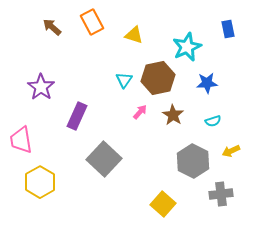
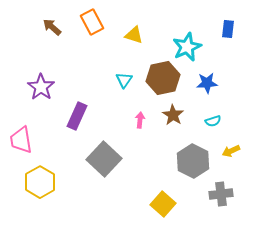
blue rectangle: rotated 18 degrees clockwise
brown hexagon: moved 5 px right
pink arrow: moved 8 px down; rotated 35 degrees counterclockwise
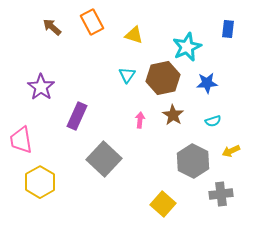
cyan triangle: moved 3 px right, 5 px up
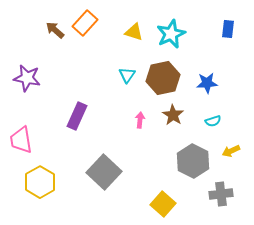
orange rectangle: moved 7 px left, 1 px down; rotated 70 degrees clockwise
brown arrow: moved 3 px right, 3 px down
yellow triangle: moved 3 px up
cyan star: moved 16 px left, 13 px up
purple star: moved 14 px left, 9 px up; rotated 24 degrees counterclockwise
gray square: moved 13 px down
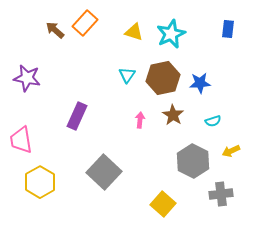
blue star: moved 7 px left
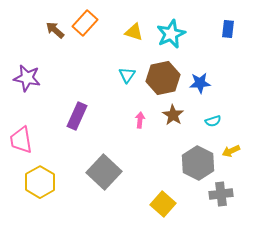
gray hexagon: moved 5 px right, 2 px down
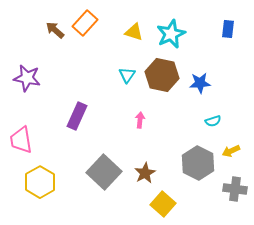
brown hexagon: moved 1 px left, 3 px up; rotated 24 degrees clockwise
brown star: moved 28 px left, 58 px down; rotated 10 degrees clockwise
gray cross: moved 14 px right, 5 px up; rotated 15 degrees clockwise
